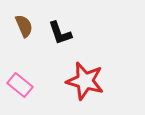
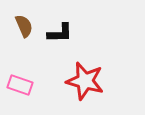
black L-shape: rotated 72 degrees counterclockwise
pink rectangle: rotated 20 degrees counterclockwise
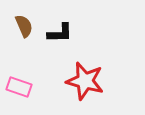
pink rectangle: moved 1 px left, 2 px down
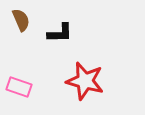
brown semicircle: moved 3 px left, 6 px up
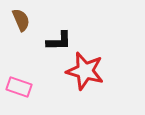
black L-shape: moved 1 px left, 8 px down
red star: moved 10 px up
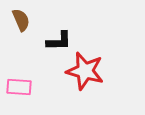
pink rectangle: rotated 15 degrees counterclockwise
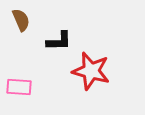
red star: moved 6 px right
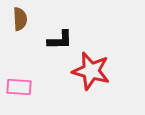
brown semicircle: moved 1 px left, 1 px up; rotated 20 degrees clockwise
black L-shape: moved 1 px right, 1 px up
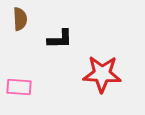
black L-shape: moved 1 px up
red star: moved 11 px right, 3 px down; rotated 12 degrees counterclockwise
